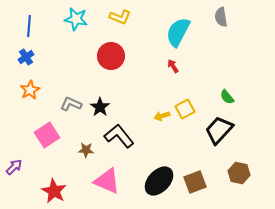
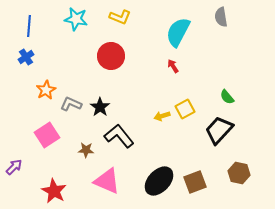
orange star: moved 16 px right
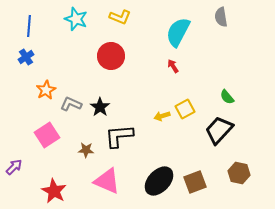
cyan star: rotated 10 degrees clockwise
black L-shape: rotated 56 degrees counterclockwise
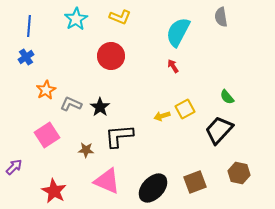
cyan star: rotated 20 degrees clockwise
black ellipse: moved 6 px left, 7 px down
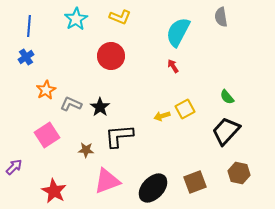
black trapezoid: moved 7 px right, 1 px down
pink triangle: rotated 44 degrees counterclockwise
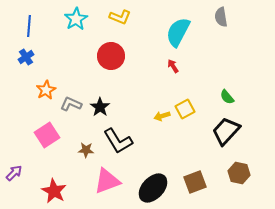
black L-shape: moved 1 px left, 5 px down; rotated 116 degrees counterclockwise
purple arrow: moved 6 px down
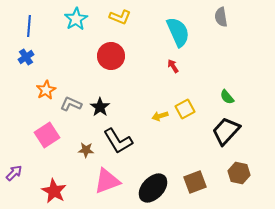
cyan semicircle: rotated 128 degrees clockwise
yellow arrow: moved 2 px left
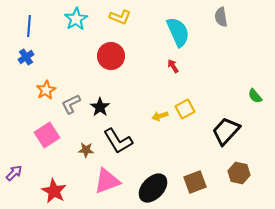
green semicircle: moved 28 px right, 1 px up
gray L-shape: rotated 50 degrees counterclockwise
